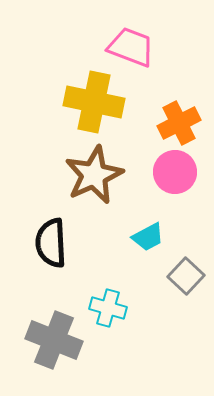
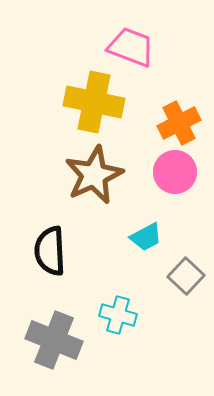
cyan trapezoid: moved 2 px left
black semicircle: moved 1 px left, 8 px down
cyan cross: moved 10 px right, 7 px down
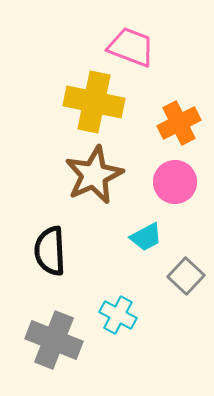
pink circle: moved 10 px down
cyan cross: rotated 12 degrees clockwise
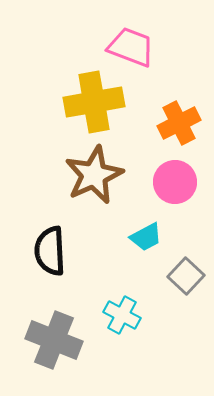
yellow cross: rotated 22 degrees counterclockwise
cyan cross: moved 4 px right
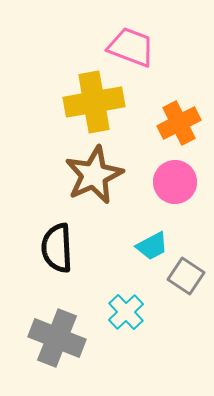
cyan trapezoid: moved 6 px right, 9 px down
black semicircle: moved 7 px right, 3 px up
gray square: rotated 9 degrees counterclockwise
cyan cross: moved 4 px right, 3 px up; rotated 18 degrees clockwise
gray cross: moved 3 px right, 2 px up
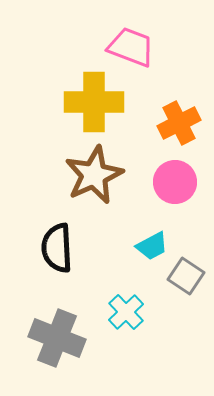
yellow cross: rotated 10 degrees clockwise
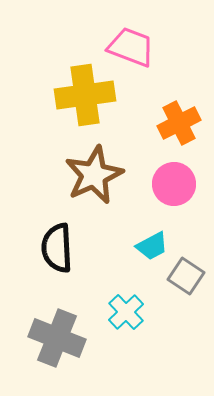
yellow cross: moved 9 px left, 7 px up; rotated 8 degrees counterclockwise
pink circle: moved 1 px left, 2 px down
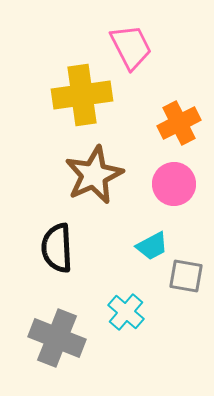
pink trapezoid: rotated 42 degrees clockwise
yellow cross: moved 3 px left
gray square: rotated 24 degrees counterclockwise
cyan cross: rotated 6 degrees counterclockwise
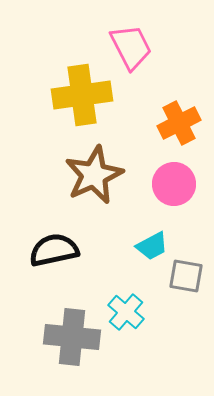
black semicircle: moved 3 px left, 2 px down; rotated 81 degrees clockwise
gray cross: moved 15 px right, 1 px up; rotated 16 degrees counterclockwise
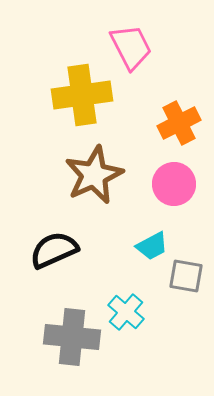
black semicircle: rotated 12 degrees counterclockwise
